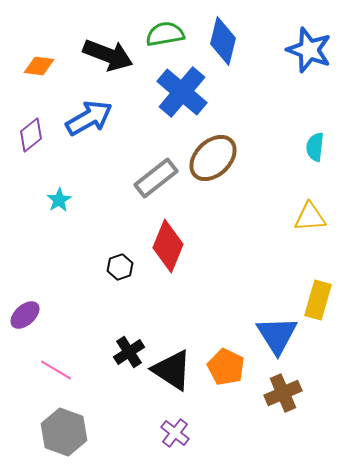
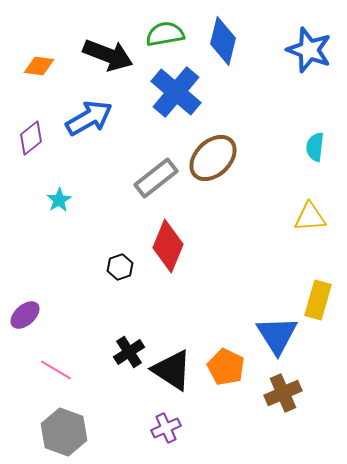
blue cross: moved 6 px left
purple diamond: moved 3 px down
purple cross: moved 9 px left, 5 px up; rotated 28 degrees clockwise
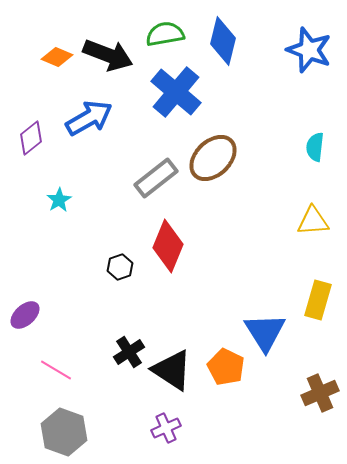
orange diamond: moved 18 px right, 9 px up; rotated 16 degrees clockwise
yellow triangle: moved 3 px right, 4 px down
blue triangle: moved 12 px left, 3 px up
brown cross: moved 37 px right
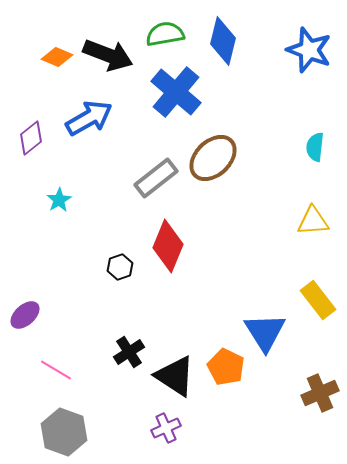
yellow rectangle: rotated 54 degrees counterclockwise
black triangle: moved 3 px right, 6 px down
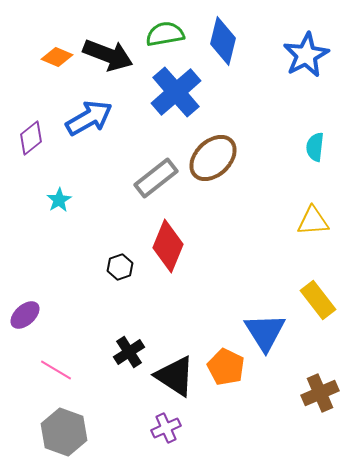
blue star: moved 3 px left, 5 px down; rotated 24 degrees clockwise
blue cross: rotated 9 degrees clockwise
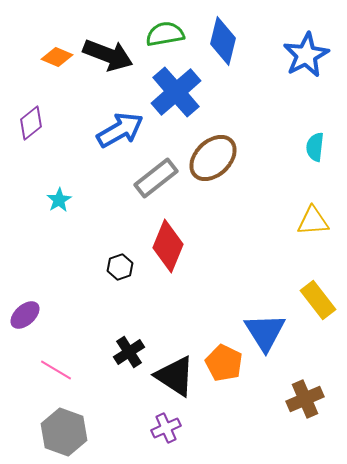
blue arrow: moved 31 px right, 12 px down
purple diamond: moved 15 px up
orange pentagon: moved 2 px left, 4 px up
brown cross: moved 15 px left, 6 px down
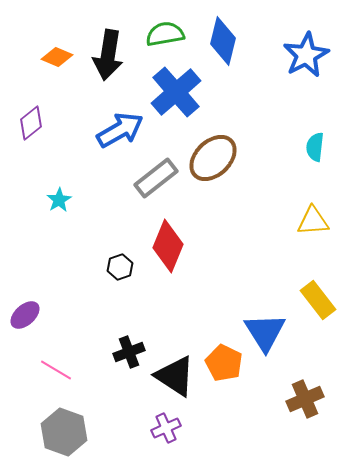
black arrow: rotated 78 degrees clockwise
black cross: rotated 12 degrees clockwise
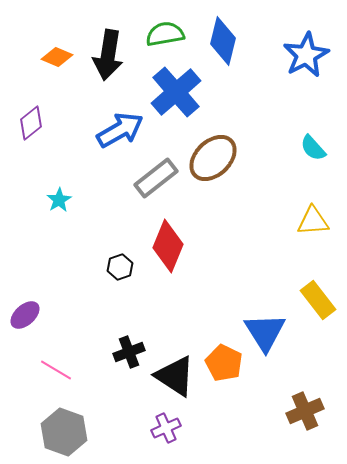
cyan semicircle: moved 2 px left, 1 px down; rotated 48 degrees counterclockwise
brown cross: moved 12 px down
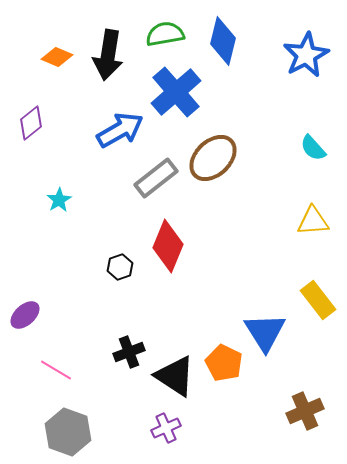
gray hexagon: moved 4 px right
